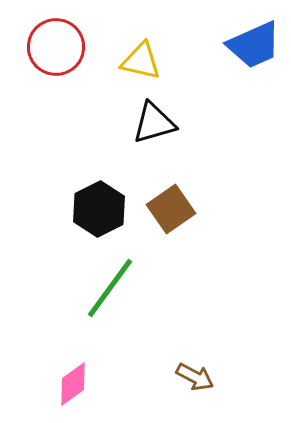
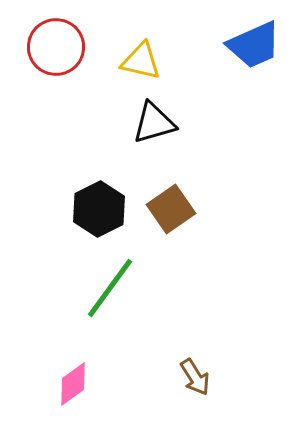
brown arrow: rotated 30 degrees clockwise
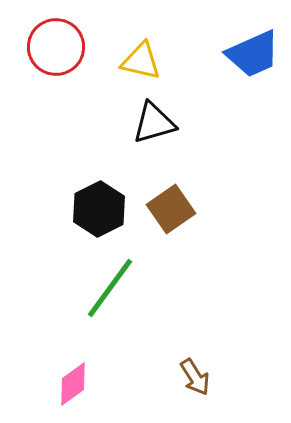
blue trapezoid: moved 1 px left, 9 px down
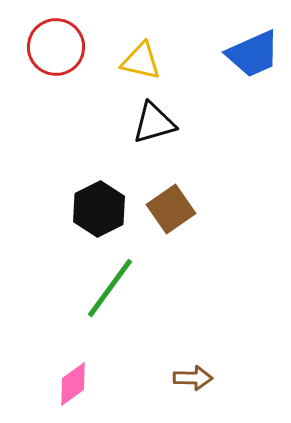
brown arrow: moved 2 px left, 1 px down; rotated 57 degrees counterclockwise
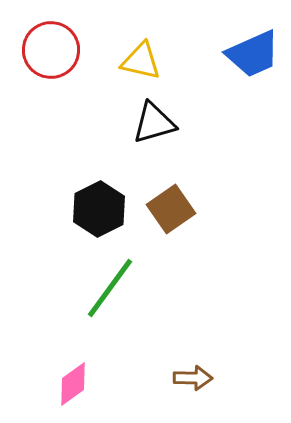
red circle: moved 5 px left, 3 px down
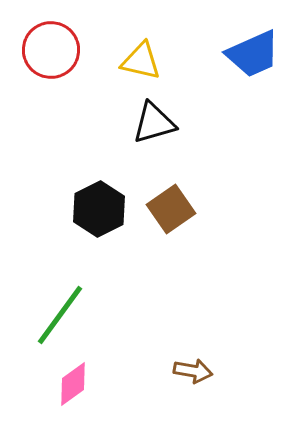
green line: moved 50 px left, 27 px down
brown arrow: moved 7 px up; rotated 9 degrees clockwise
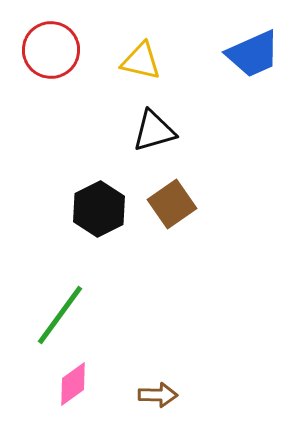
black triangle: moved 8 px down
brown square: moved 1 px right, 5 px up
brown arrow: moved 35 px left, 24 px down; rotated 9 degrees counterclockwise
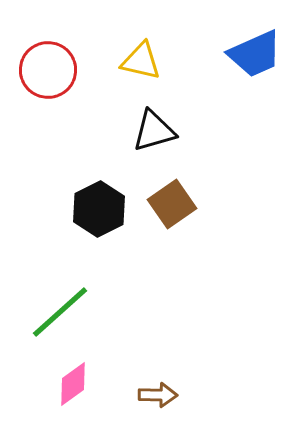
red circle: moved 3 px left, 20 px down
blue trapezoid: moved 2 px right
green line: moved 3 px up; rotated 12 degrees clockwise
